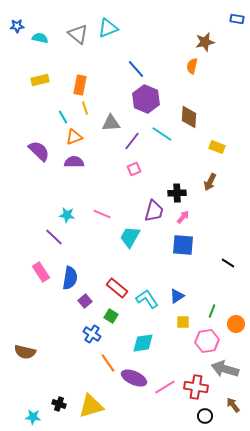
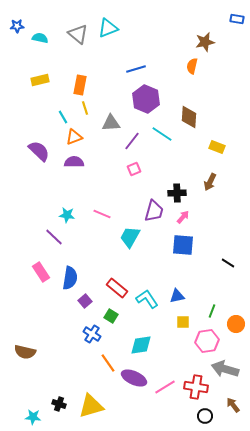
blue line at (136, 69): rotated 66 degrees counterclockwise
blue triangle at (177, 296): rotated 21 degrees clockwise
cyan diamond at (143, 343): moved 2 px left, 2 px down
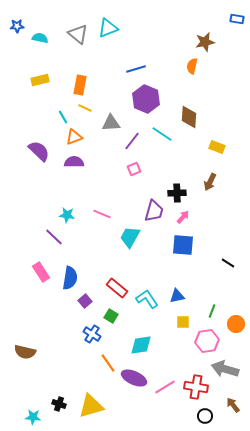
yellow line at (85, 108): rotated 48 degrees counterclockwise
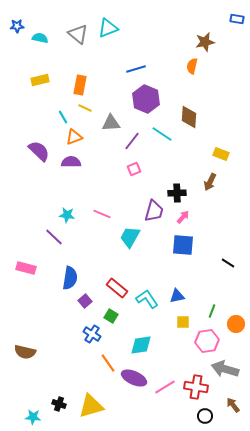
yellow rectangle at (217, 147): moved 4 px right, 7 px down
purple semicircle at (74, 162): moved 3 px left
pink rectangle at (41, 272): moved 15 px left, 4 px up; rotated 42 degrees counterclockwise
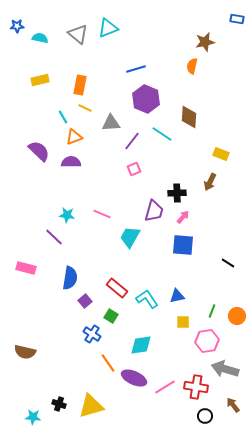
orange circle at (236, 324): moved 1 px right, 8 px up
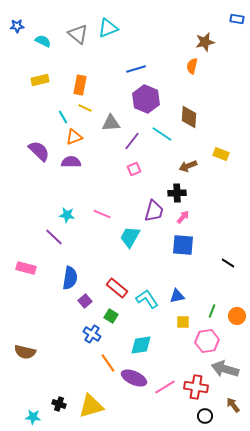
cyan semicircle at (40, 38): moved 3 px right, 3 px down; rotated 14 degrees clockwise
brown arrow at (210, 182): moved 22 px left, 16 px up; rotated 42 degrees clockwise
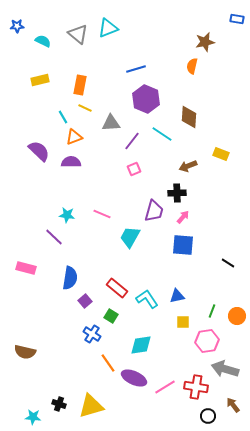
black circle at (205, 416): moved 3 px right
